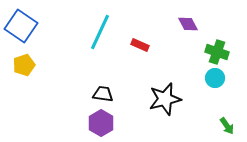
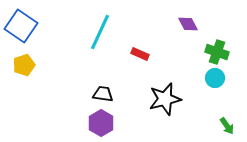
red rectangle: moved 9 px down
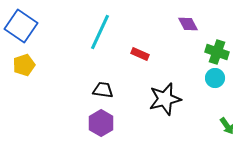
black trapezoid: moved 4 px up
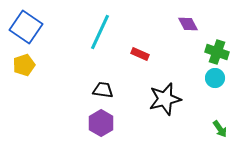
blue square: moved 5 px right, 1 px down
green arrow: moved 7 px left, 3 px down
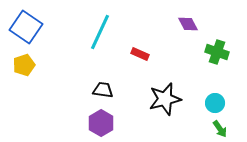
cyan circle: moved 25 px down
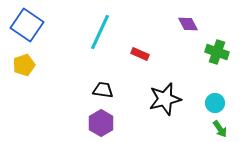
blue square: moved 1 px right, 2 px up
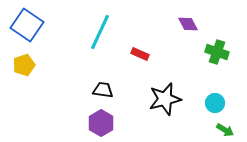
green arrow: moved 5 px right, 1 px down; rotated 24 degrees counterclockwise
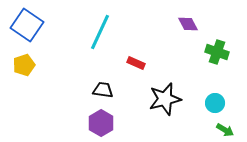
red rectangle: moved 4 px left, 9 px down
